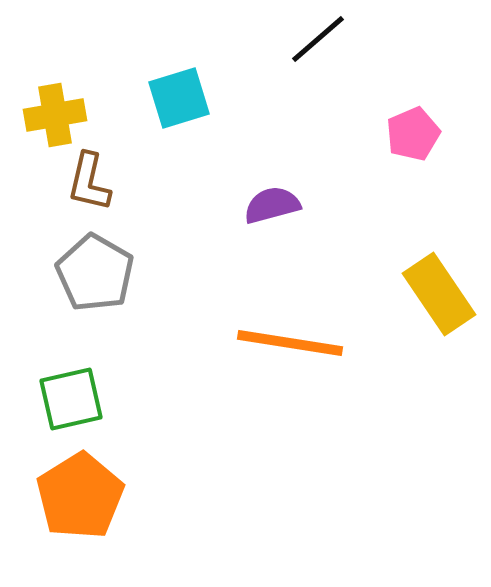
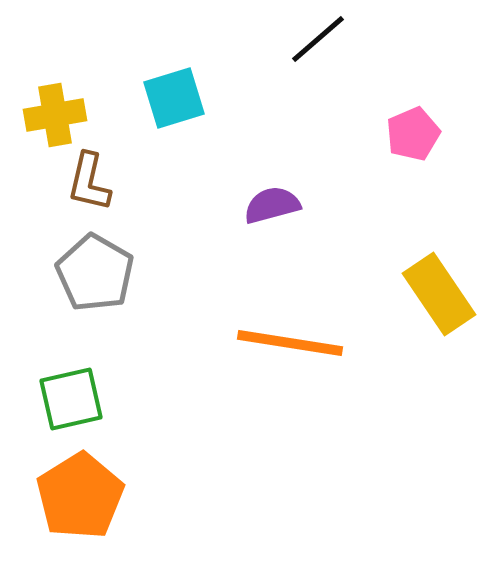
cyan square: moved 5 px left
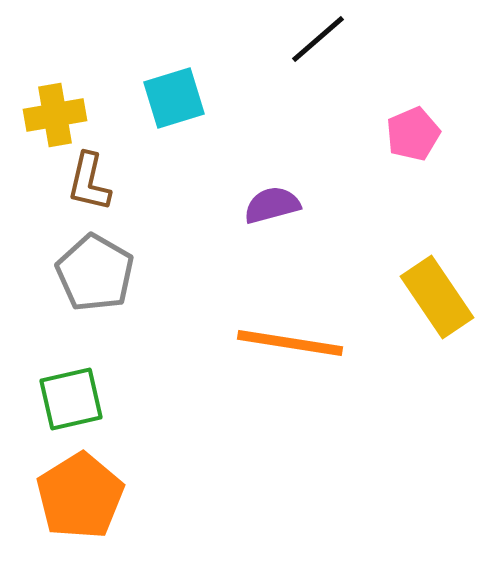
yellow rectangle: moved 2 px left, 3 px down
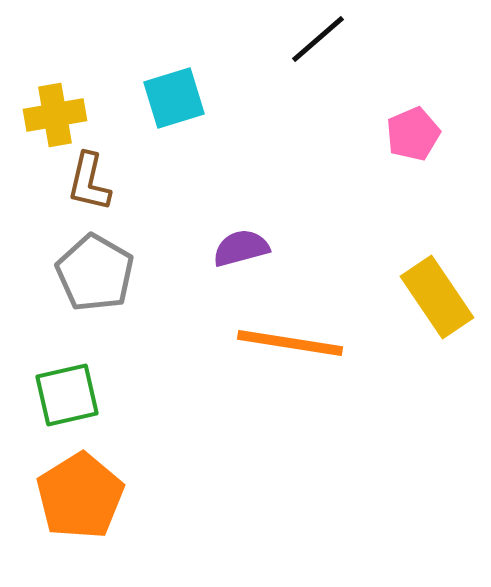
purple semicircle: moved 31 px left, 43 px down
green square: moved 4 px left, 4 px up
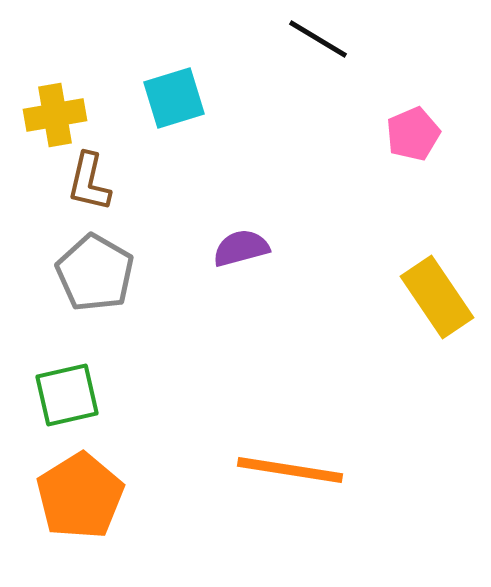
black line: rotated 72 degrees clockwise
orange line: moved 127 px down
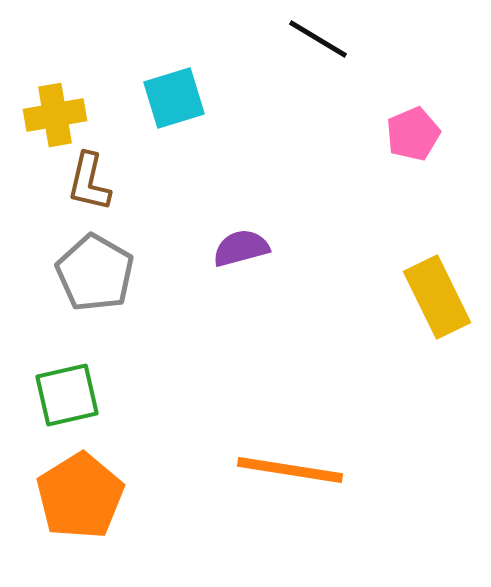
yellow rectangle: rotated 8 degrees clockwise
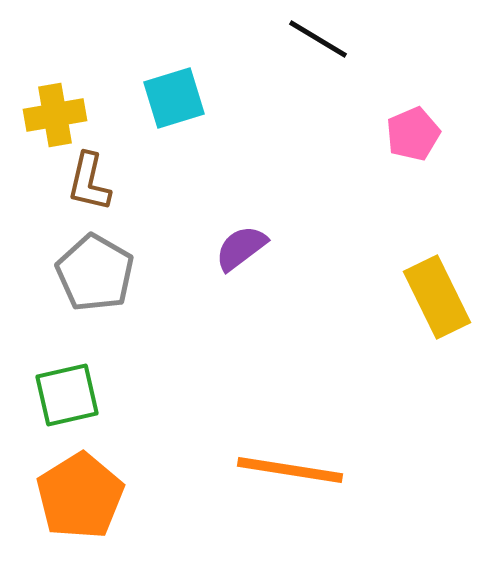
purple semicircle: rotated 22 degrees counterclockwise
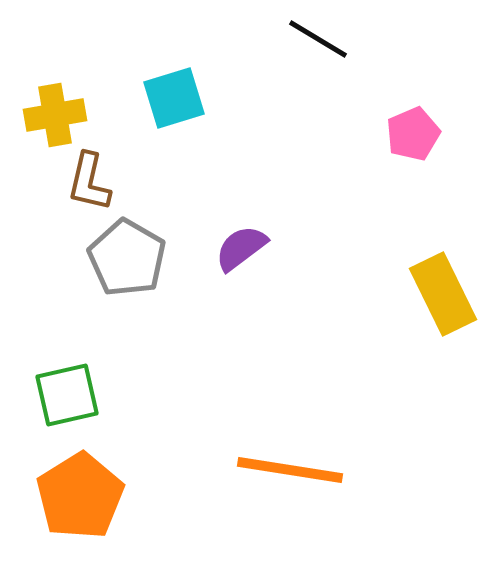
gray pentagon: moved 32 px right, 15 px up
yellow rectangle: moved 6 px right, 3 px up
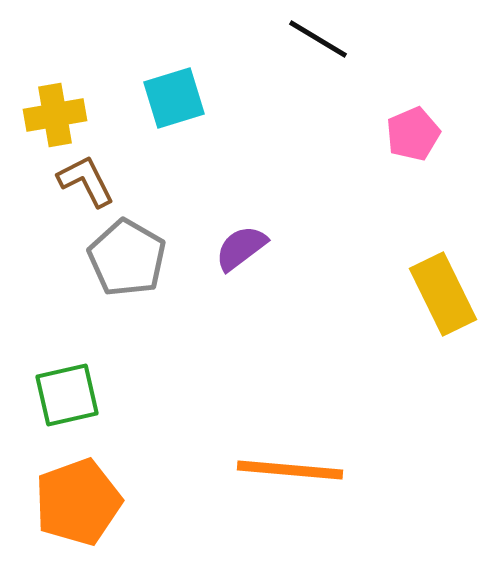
brown L-shape: moved 3 px left, 1 px up; rotated 140 degrees clockwise
orange line: rotated 4 degrees counterclockwise
orange pentagon: moved 2 px left, 6 px down; rotated 12 degrees clockwise
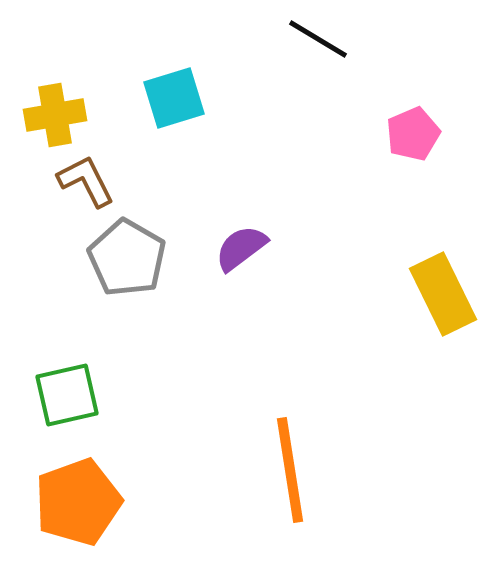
orange line: rotated 76 degrees clockwise
